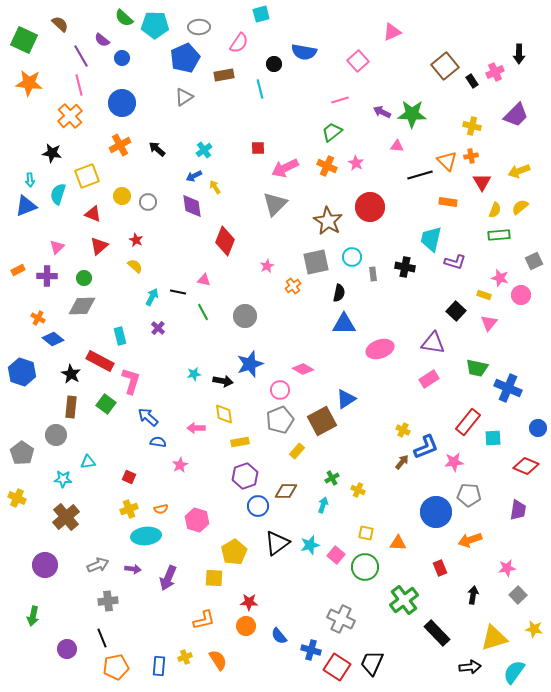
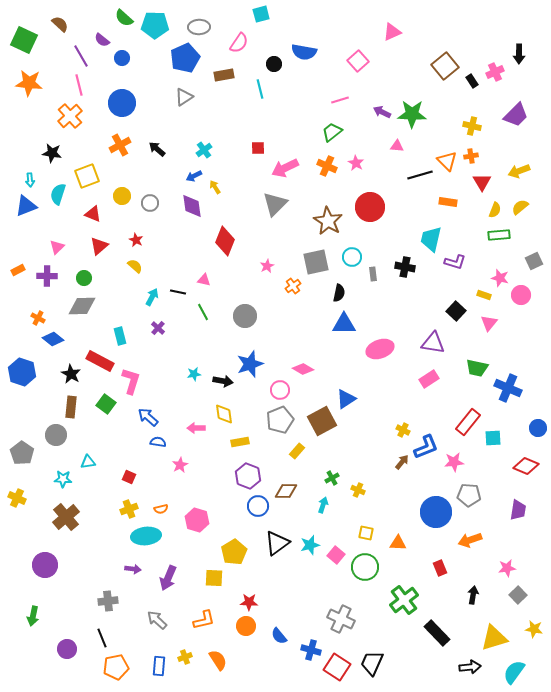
gray circle at (148, 202): moved 2 px right, 1 px down
purple hexagon at (245, 476): moved 3 px right; rotated 20 degrees counterclockwise
gray arrow at (98, 565): moved 59 px right, 55 px down; rotated 115 degrees counterclockwise
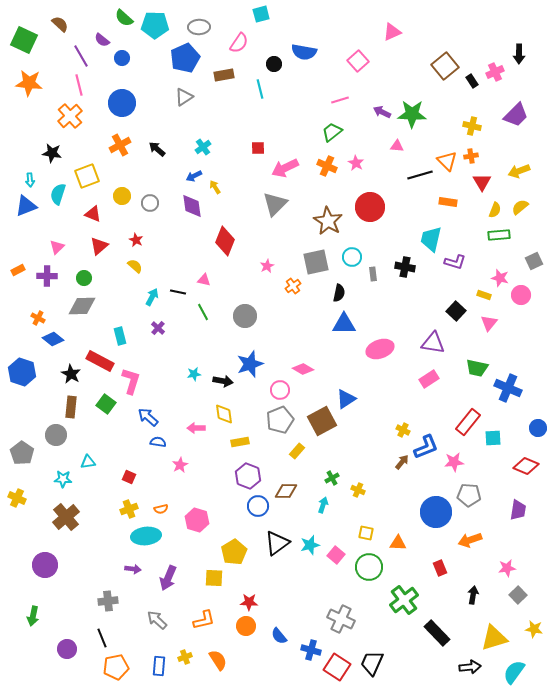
cyan cross at (204, 150): moved 1 px left, 3 px up
green circle at (365, 567): moved 4 px right
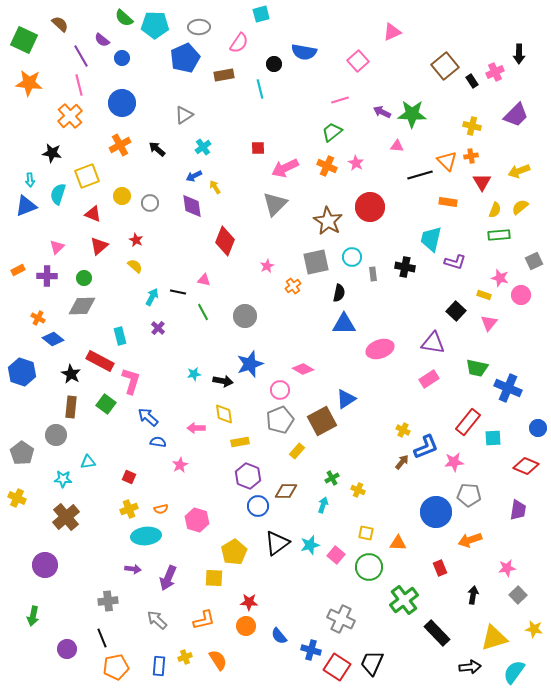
gray triangle at (184, 97): moved 18 px down
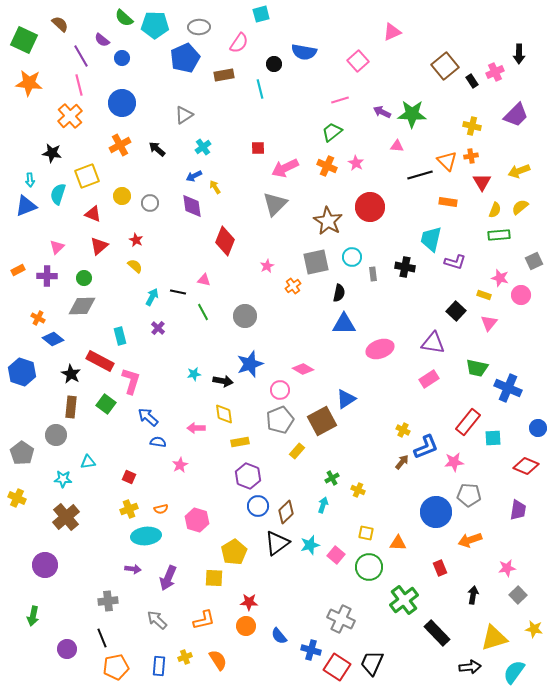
brown diamond at (286, 491): moved 21 px down; rotated 45 degrees counterclockwise
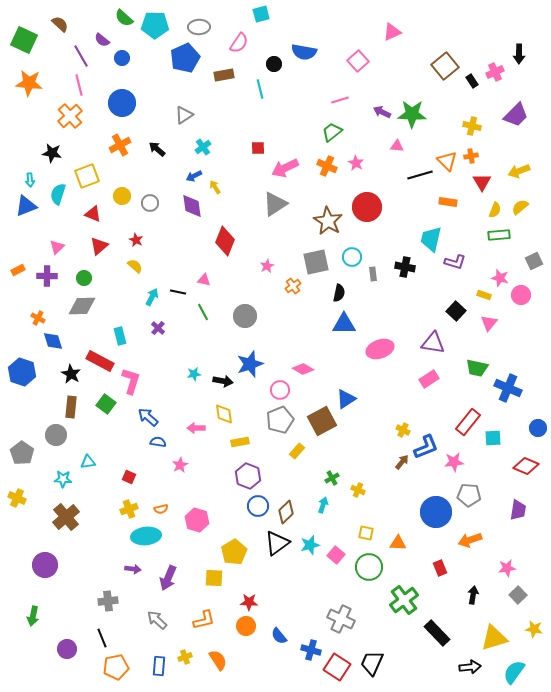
gray triangle at (275, 204): rotated 12 degrees clockwise
red circle at (370, 207): moved 3 px left
blue diamond at (53, 339): moved 2 px down; rotated 35 degrees clockwise
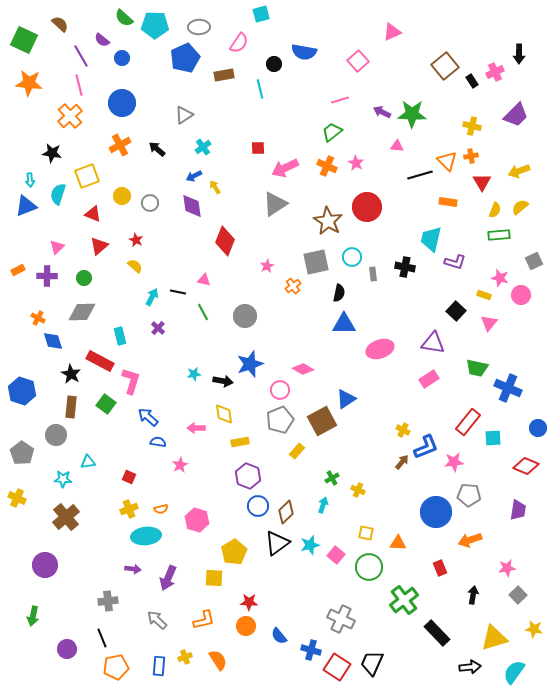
gray diamond at (82, 306): moved 6 px down
blue hexagon at (22, 372): moved 19 px down
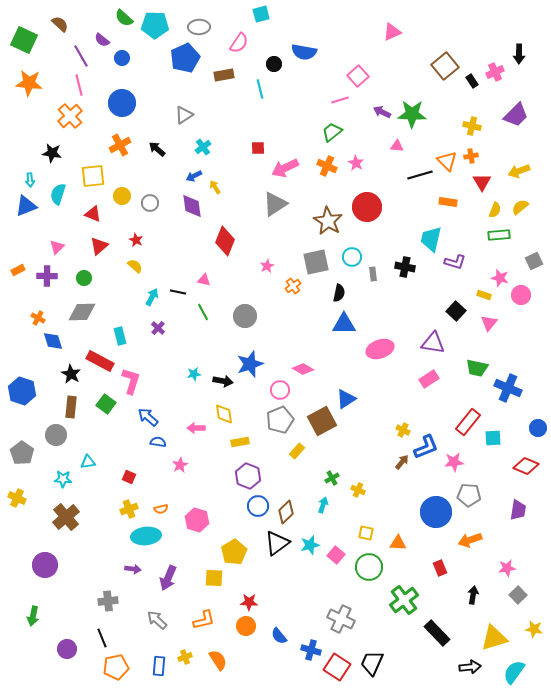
pink square at (358, 61): moved 15 px down
yellow square at (87, 176): moved 6 px right; rotated 15 degrees clockwise
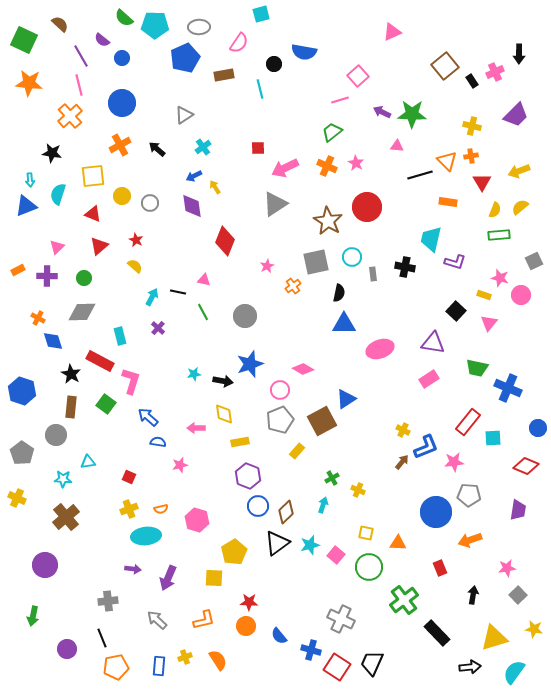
pink star at (180, 465): rotated 14 degrees clockwise
